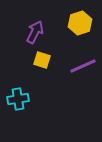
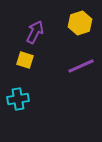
yellow square: moved 17 px left
purple line: moved 2 px left
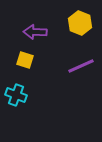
yellow hexagon: rotated 20 degrees counterclockwise
purple arrow: rotated 115 degrees counterclockwise
cyan cross: moved 2 px left, 4 px up; rotated 30 degrees clockwise
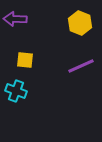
purple arrow: moved 20 px left, 13 px up
yellow square: rotated 12 degrees counterclockwise
cyan cross: moved 4 px up
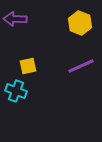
yellow square: moved 3 px right, 6 px down; rotated 18 degrees counterclockwise
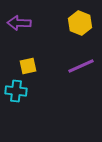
purple arrow: moved 4 px right, 4 px down
cyan cross: rotated 15 degrees counterclockwise
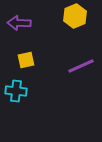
yellow hexagon: moved 5 px left, 7 px up; rotated 15 degrees clockwise
yellow square: moved 2 px left, 6 px up
